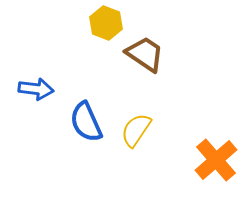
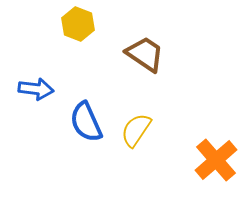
yellow hexagon: moved 28 px left, 1 px down
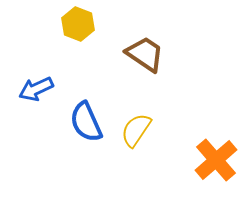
blue arrow: rotated 148 degrees clockwise
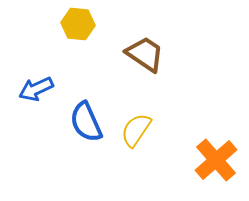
yellow hexagon: rotated 16 degrees counterclockwise
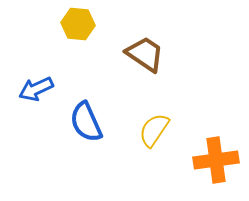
yellow semicircle: moved 18 px right
orange cross: rotated 33 degrees clockwise
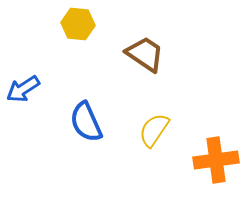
blue arrow: moved 13 px left; rotated 8 degrees counterclockwise
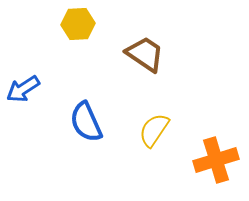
yellow hexagon: rotated 8 degrees counterclockwise
orange cross: rotated 9 degrees counterclockwise
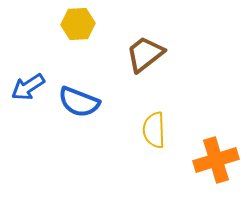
brown trapezoid: rotated 72 degrees counterclockwise
blue arrow: moved 5 px right, 2 px up
blue semicircle: moved 7 px left, 20 px up; rotated 45 degrees counterclockwise
yellow semicircle: rotated 36 degrees counterclockwise
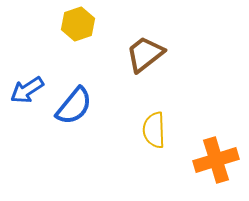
yellow hexagon: rotated 16 degrees counterclockwise
blue arrow: moved 1 px left, 3 px down
blue semicircle: moved 5 px left, 4 px down; rotated 72 degrees counterclockwise
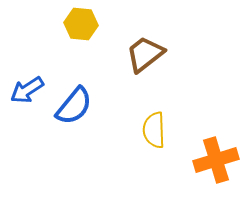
yellow hexagon: moved 3 px right; rotated 24 degrees clockwise
